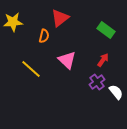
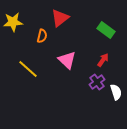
orange semicircle: moved 2 px left
yellow line: moved 3 px left
white semicircle: rotated 21 degrees clockwise
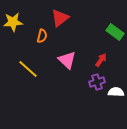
green rectangle: moved 9 px right, 2 px down
red arrow: moved 2 px left
purple cross: rotated 21 degrees clockwise
white semicircle: rotated 70 degrees counterclockwise
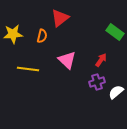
yellow star: moved 12 px down
yellow line: rotated 35 degrees counterclockwise
white semicircle: rotated 42 degrees counterclockwise
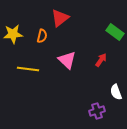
purple cross: moved 29 px down
white semicircle: rotated 70 degrees counterclockwise
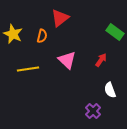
yellow star: rotated 30 degrees clockwise
yellow line: rotated 15 degrees counterclockwise
white semicircle: moved 6 px left, 2 px up
purple cross: moved 4 px left; rotated 28 degrees counterclockwise
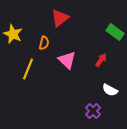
orange semicircle: moved 2 px right, 7 px down
yellow line: rotated 60 degrees counterclockwise
white semicircle: rotated 42 degrees counterclockwise
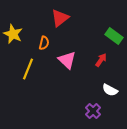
green rectangle: moved 1 px left, 4 px down
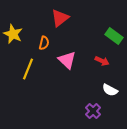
red arrow: moved 1 px right, 1 px down; rotated 80 degrees clockwise
